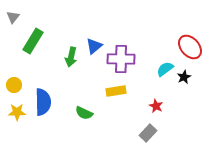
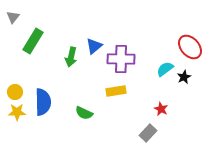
yellow circle: moved 1 px right, 7 px down
red star: moved 5 px right, 3 px down
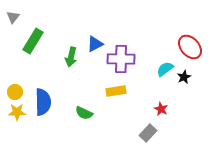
blue triangle: moved 1 px right, 2 px up; rotated 12 degrees clockwise
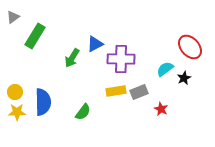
gray triangle: rotated 16 degrees clockwise
green rectangle: moved 2 px right, 5 px up
green arrow: moved 1 px right, 1 px down; rotated 18 degrees clockwise
black star: moved 1 px down
green semicircle: moved 1 px left, 1 px up; rotated 78 degrees counterclockwise
gray rectangle: moved 9 px left, 41 px up; rotated 24 degrees clockwise
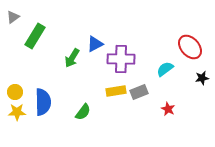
black star: moved 18 px right; rotated 16 degrees clockwise
red star: moved 7 px right
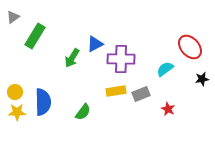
black star: moved 1 px down
gray rectangle: moved 2 px right, 2 px down
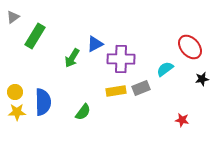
gray rectangle: moved 6 px up
red star: moved 14 px right, 11 px down; rotated 16 degrees counterclockwise
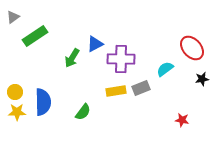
green rectangle: rotated 25 degrees clockwise
red ellipse: moved 2 px right, 1 px down
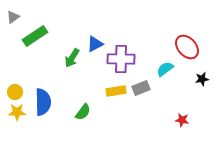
red ellipse: moved 5 px left, 1 px up
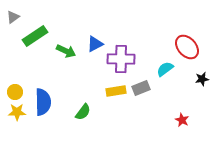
green arrow: moved 6 px left, 7 px up; rotated 96 degrees counterclockwise
red star: rotated 16 degrees clockwise
